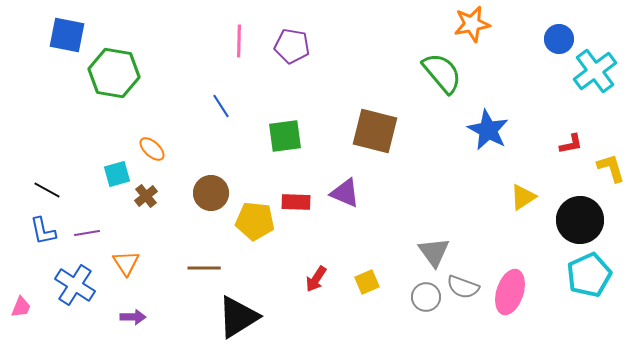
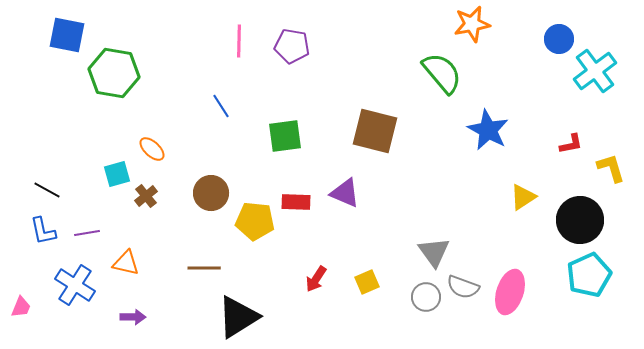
orange triangle: rotated 44 degrees counterclockwise
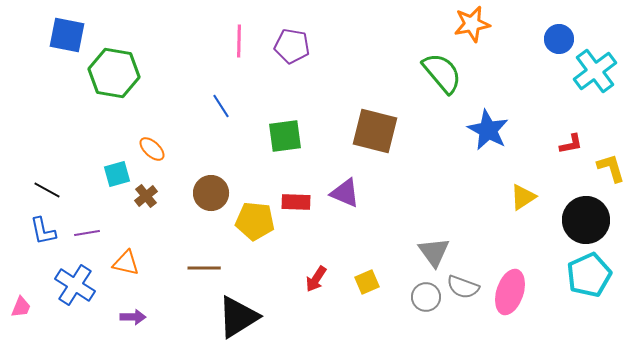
black circle: moved 6 px right
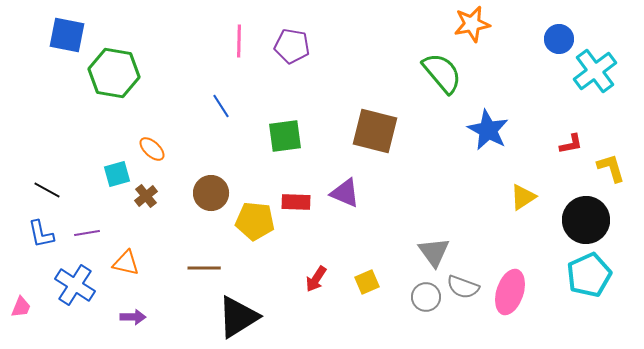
blue L-shape: moved 2 px left, 3 px down
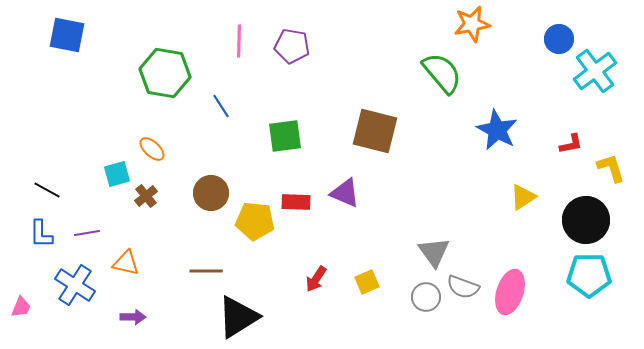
green hexagon: moved 51 px right
blue star: moved 9 px right
blue L-shape: rotated 12 degrees clockwise
brown line: moved 2 px right, 3 px down
cyan pentagon: rotated 24 degrees clockwise
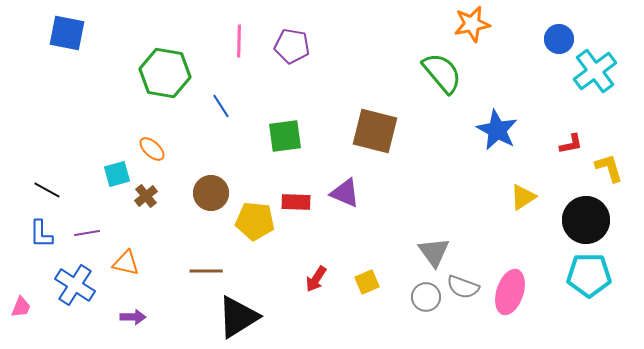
blue square: moved 2 px up
yellow L-shape: moved 2 px left
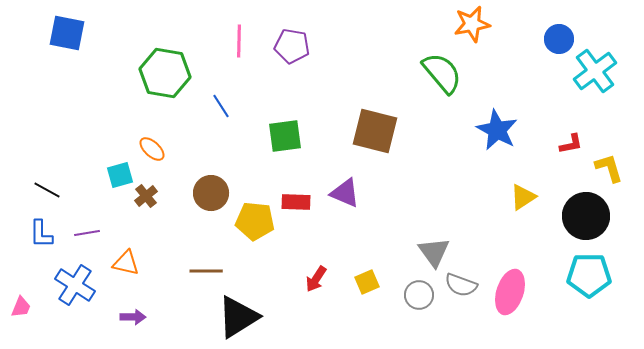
cyan square: moved 3 px right, 1 px down
black circle: moved 4 px up
gray semicircle: moved 2 px left, 2 px up
gray circle: moved 7 px left, 2 px up
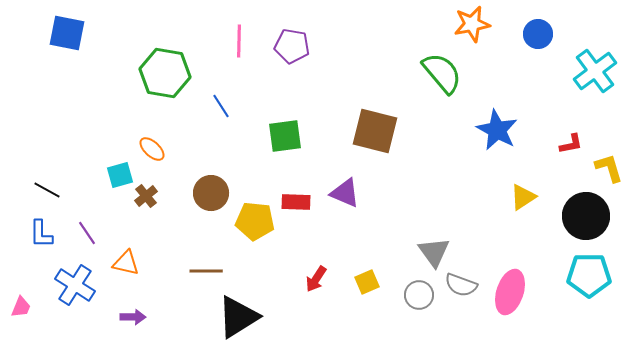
blue circle: moved 21 px left, 5 px up
purple line: rotated 65 degrees clockwise
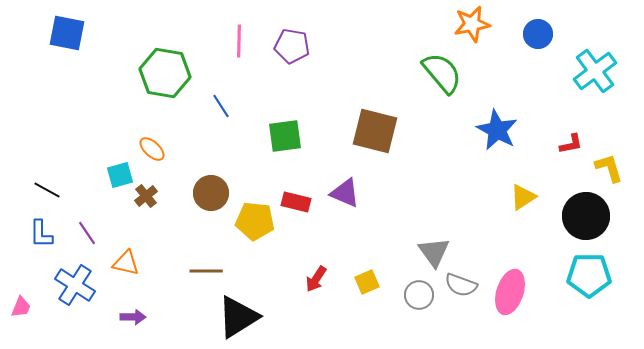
red rectangle: rotated 12 degrees clockwise
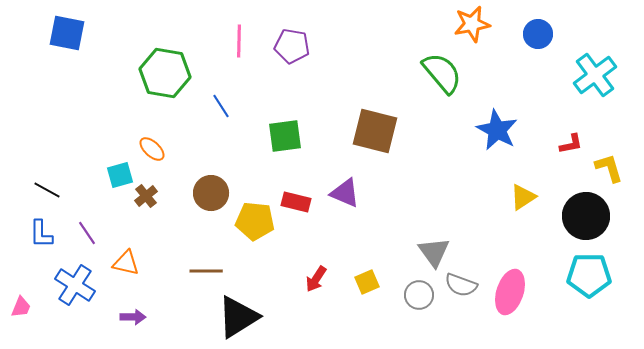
cyan cross: moved 4 px down
